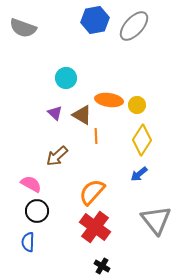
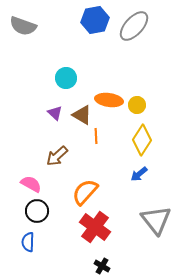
gray semicircle: moved 2 px up
orange semicircle: moved 7 px left
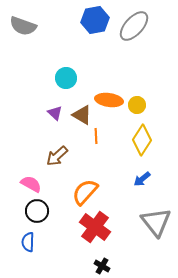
blue arrow: moved 3 px right, 5 px down
gray triangle: moved 2 px down
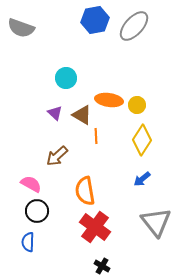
gray semicircle: moved 2 px left, 2 px down
orange semicircle: moved 1 px up; rotated 52 degrees counterclockwise
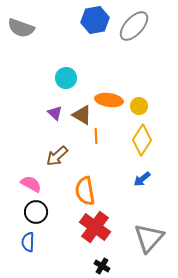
yellow circle: moved 2 px right, 1 px down
black circle: moved 1 px left, 1 px down
gray triangle: moved 7 px left, 16 px down; rotated 20 degrees clockwise
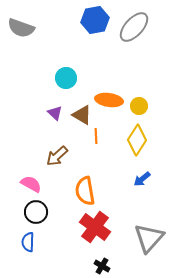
gray ellipse: moved 1 px down
yellow diamond: moved 5 px left
